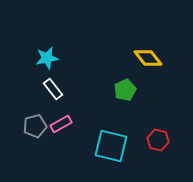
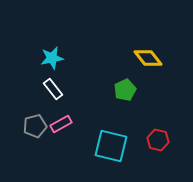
cyan star: moved 5 px right
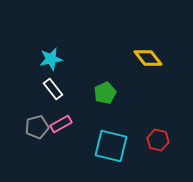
cyan star: moved 1 px left, 1 px down
green pentagon: moved 20 px left, 3 px down
gray pentagon: moved 2 px right, 1 px down
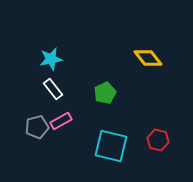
pink rectangle: moved 3 px up
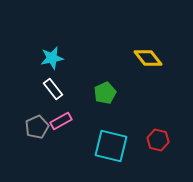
cyan star: moved 1 px right, 1 px up
gray pentagon: rotated 10 degrees counterclockwise
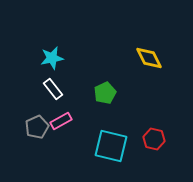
yellow diamond: moved 1 px right; rotated 12 degrees clockwise
red hexagon: moved 4 px left, 1 px up
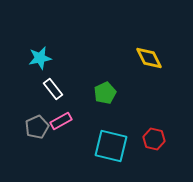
cyan star: moved 12 px left
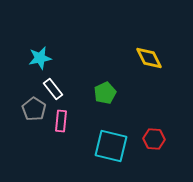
pink rectangle: rotated 55 degrees counterclockwise
gray pentagon: moved 3 px left, 18 px up; rotated 15 degrees counterclockwise
red hexagon: rotated 10 degrees counterclockwise
